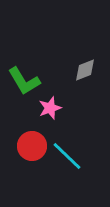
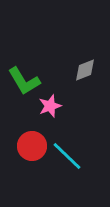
pink star: moved 2 px up
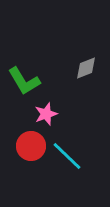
gray diamond: moved 1 px right, 2 px up
pink star: moved 4 px left, 8 px down
red circle: moved 1 px left
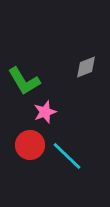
gray diamond: moved 1 px up
pink star: moved 1 px left, 2 px up
red circle: moved 1 px left, 1 px up
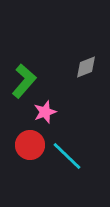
green L-shape: rotated 108 degrees counterclockwise
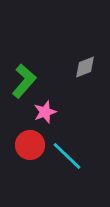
gray diamond: moved 1 px left
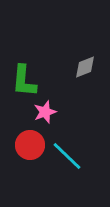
green L-shape: rotated 144 degrees clockwise
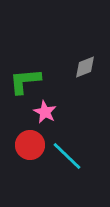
green L-shape: moved 1 px right; rotated 80 degrees clockwise
pink star: rotated 25 degrees counterclockwise
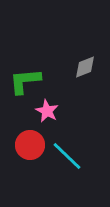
pink star: moved 2 px right, 1 px up
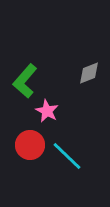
gray diamond: moved 4 px right, 6 px down
green L-shape: rotated 44 degrees counterclockwise
